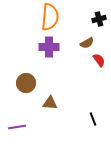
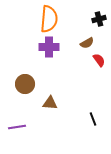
orange semicircle: moved 1 px left, 2 px down
brown circle: moved 1 px left, 1 px down
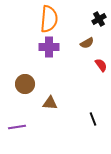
black cross: rotated 16 degrees counterclockwise
red semicircle: moved 2 px right, 5 px down
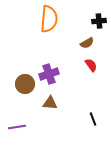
black cross: moved 2 px down; rotated 24 degrees clockwise
purple cross: moved 27 px down; rotated 18 degrees counterclockwise
red semicircle: moved 10 px left
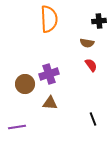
orange semicircle: rotated 8 degrees counterclockwise
brown semicircle: rotated 40 degrees clockwise
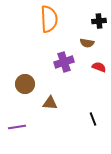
red semicircle: moved 8 px right, 2 px down; rotated 32 degrees counterclockwise
purple cross: moved 15 px right, 12 px up
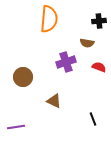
orange semicircle: rotated 8 degrees clockwise
purple cross: moved 2 px right
brown circle: moved 2 px left, 7 px up
brown triangle: moved 4 px right, 2 px up; rotated 21 degrees clockwise
purple line: moved 1 px left
